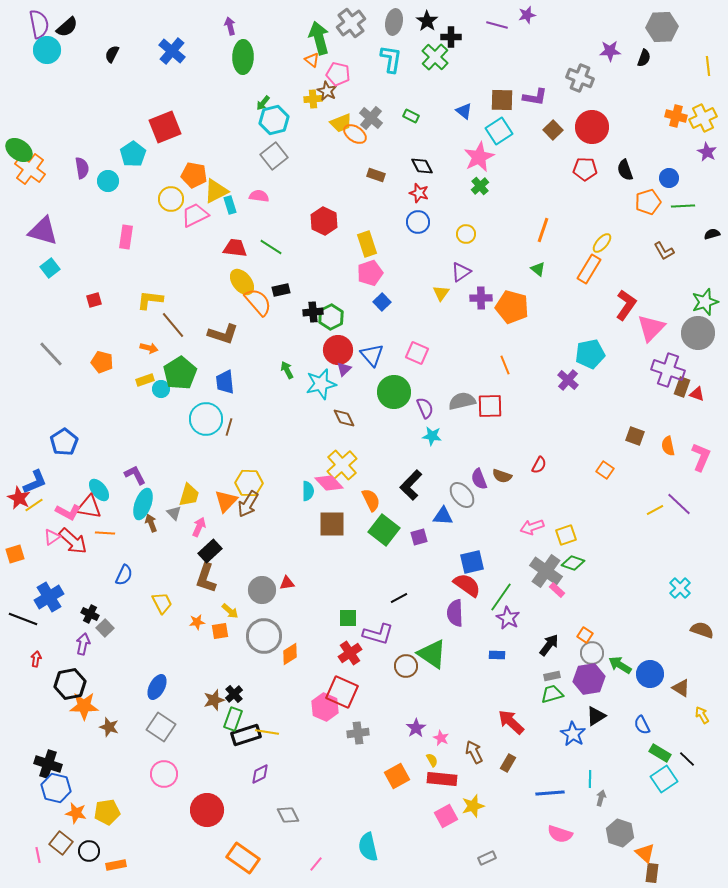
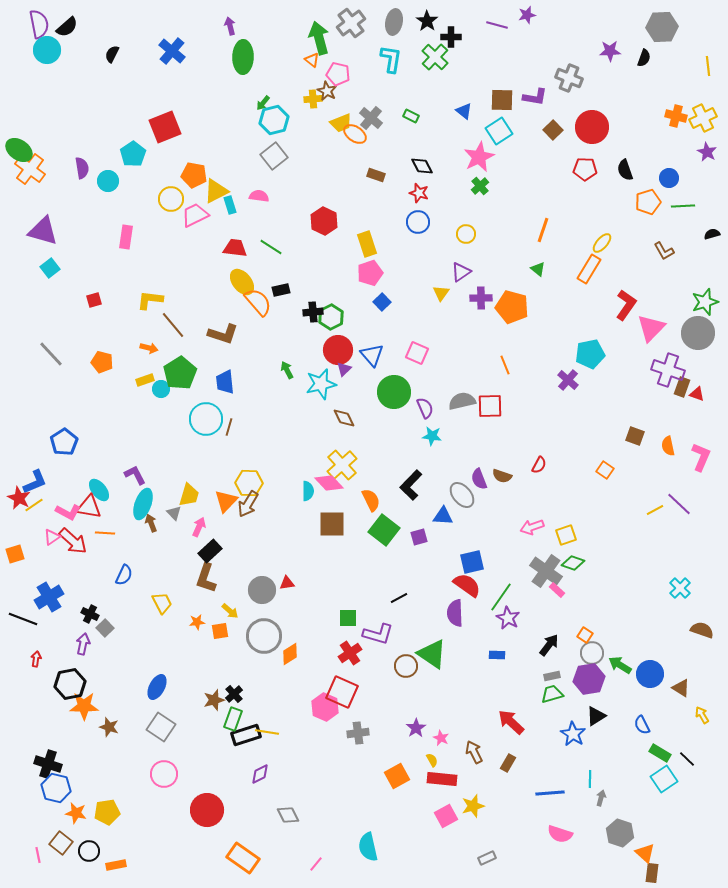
gray cross at (580, 78): moved 11 px left
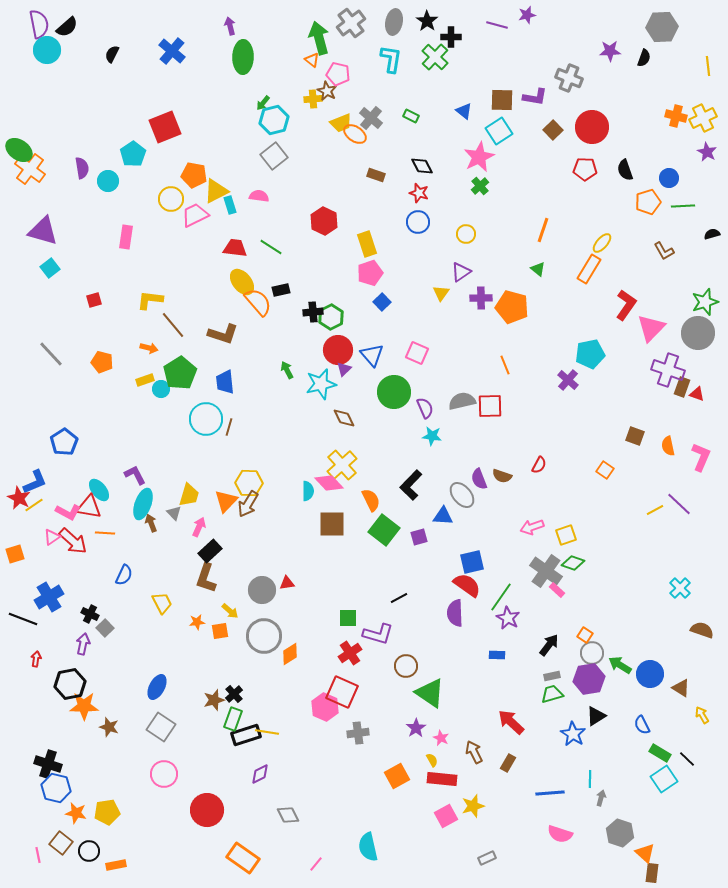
green triangle at (432, 654): moved 2 px left, 39 px down
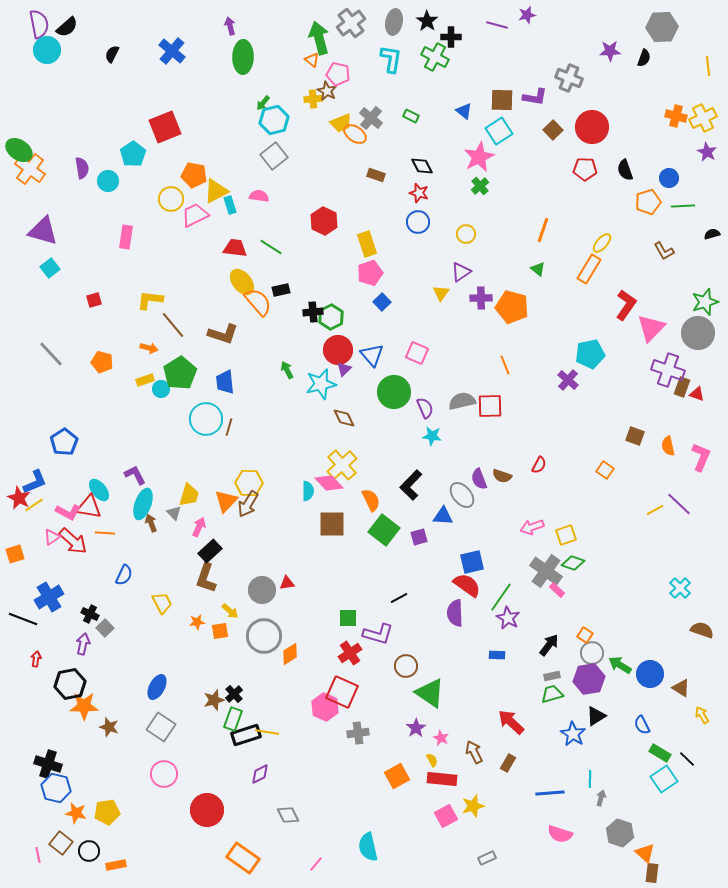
green cross at (435, 57): rotated 16 degrees counterclockwise
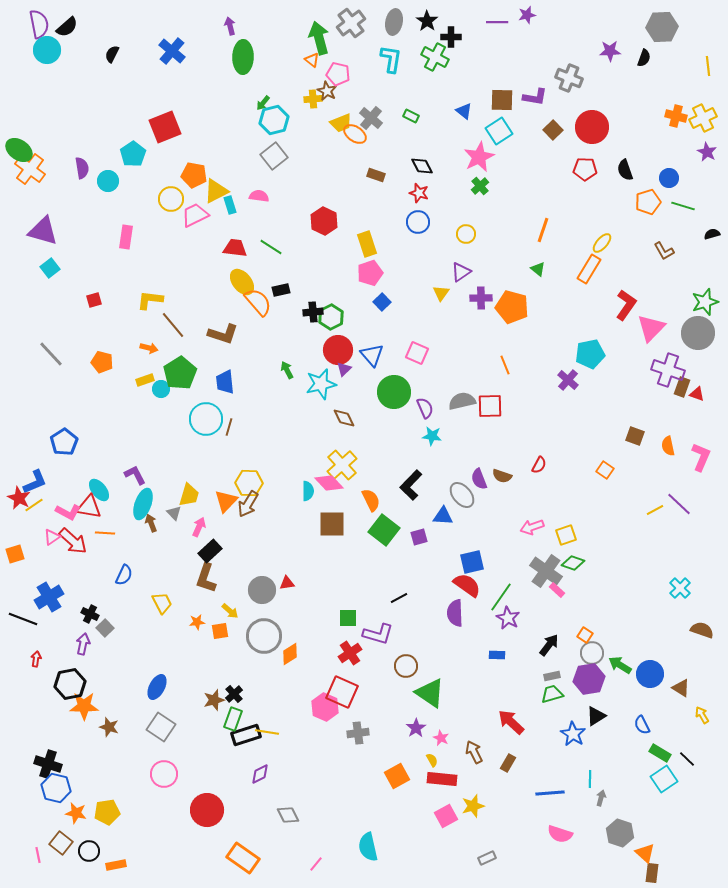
purple line at (497, 25): moved 3 px up; rotated 15 degrees counterclockwise
green line at (683, 206): rotated 20 degrees clockwise
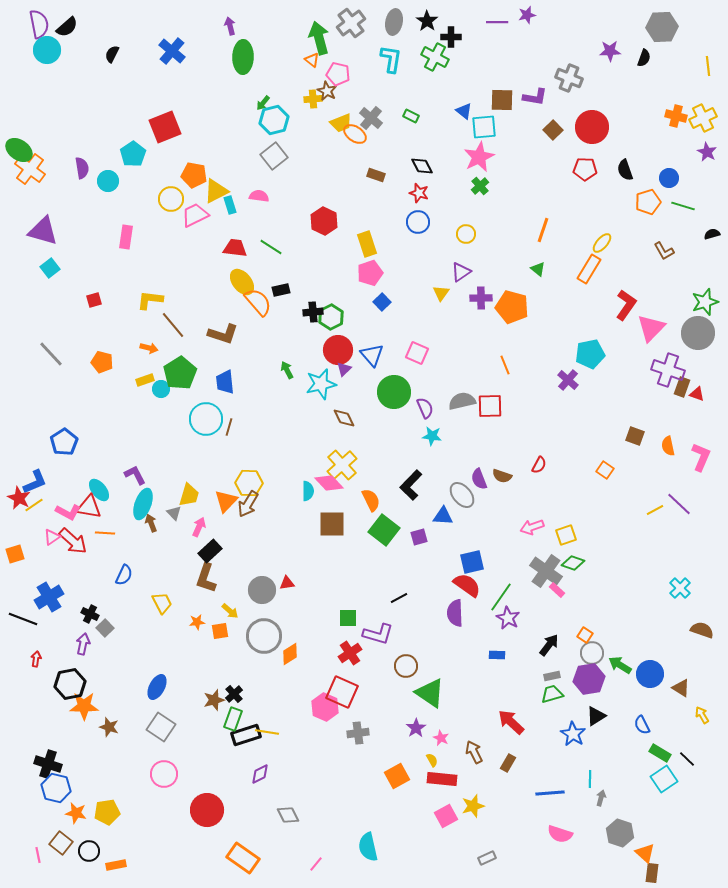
cyan square at (499, 131): moved 15 px left, 4 px up; rotated 28 degrees clockwise
